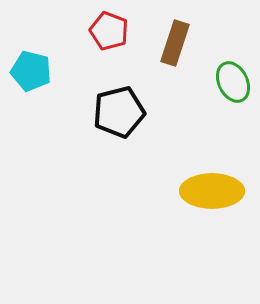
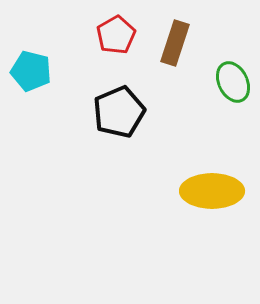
red pentagon: moved 7 px right, 4 px down; rotated 21 degrees clockwise
black pentagon: rotated 9 degrees counterclockwise
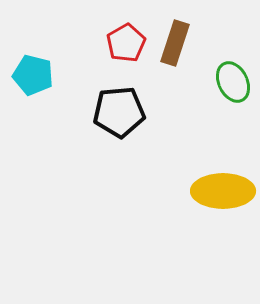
red pentagon: moved 10 px right, 8 px down
cyan pentagon: moved 2 px right, 4 px down
black pentagon: rotated 18 degrees clockwise
yellow ellipse: moved 11 px right
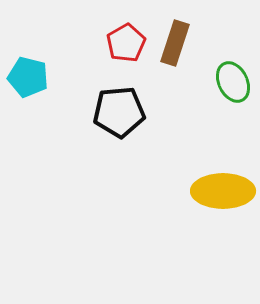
cyan pentagon: moved 5 px left, 2 px down
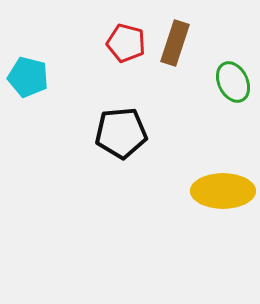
red pentagon: rotated 27 degrees counterclockwise
black pentagon: moved 2 px right, 21 px down
